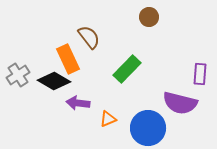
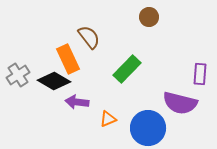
purple arrow: moved 1 px left, 1 px up
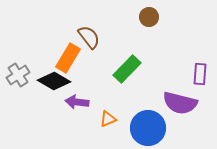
orange rectangle: moved 1 px up; rotated 56 degrees clockwise
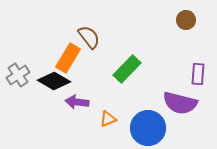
brown circle: moved 37 px right, 3 px down
purple rectangle: moved 2 px left
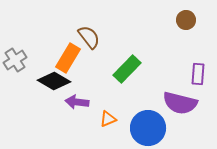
gray cross: moved 3 px left, 15 px up
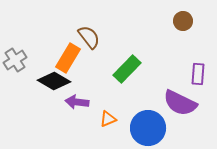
brown circle: moved 3 px left, 1 px down
purple semicircle: rotated 12 degrees clockwise
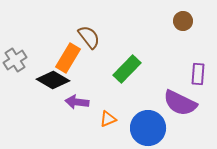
black diamond: moved 1 px left, 1 px up
